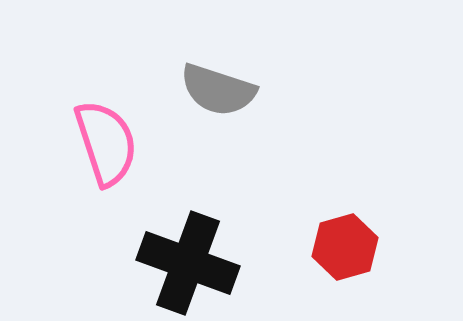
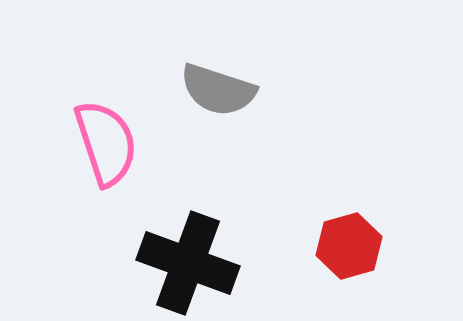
red hexagon: moved 4 px right, 1 px up
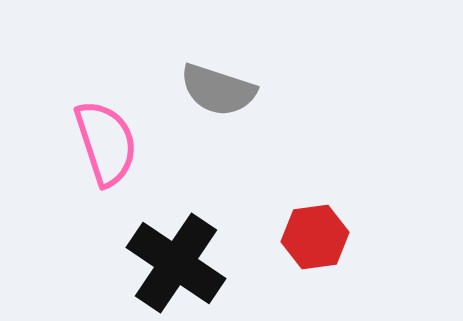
red hexagon: moved 34 px left, 9 px up; rotated 8 degrees clockwise
black cross: moved 12 px left; rotated 14 degrees clockwise
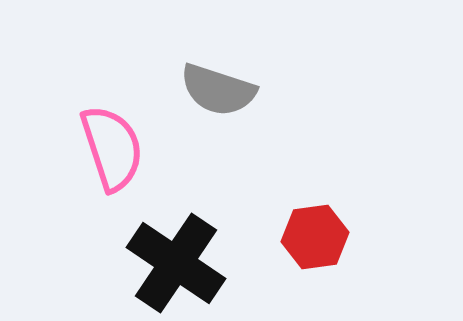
pink semicircle: moved 6 px right, 5 px down
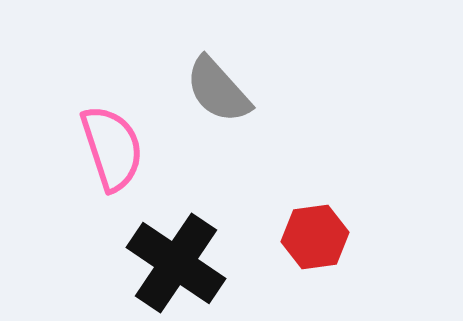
gray semicircle: rotated 30 degrees clockwise
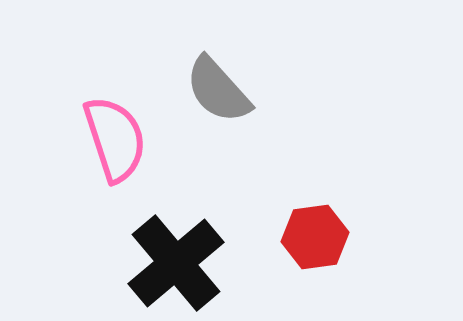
pink semicircle: moved 3 px right, 9 px up
black cross: rotated 16 degrees clockwise
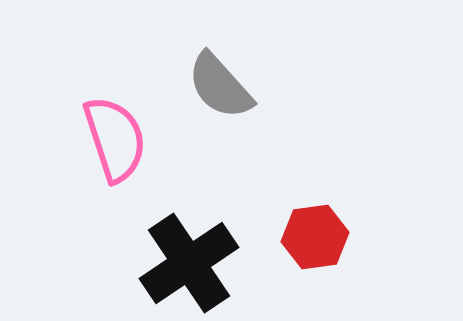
gray semicircle: moved 2 px right, 4 px up
black cross: moved 13 px right; rotated 6 degrees clockwise
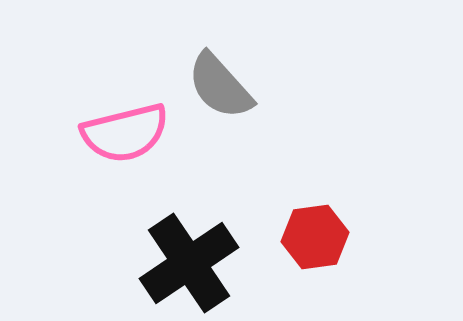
pink semicircle: moved 10 px right, 6 px up; rotated 94 degrees clockwise
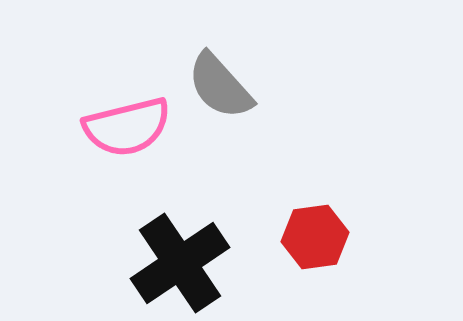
pink semicircle: moved 2 px right, 6 px up
black cross: moved 9 px left
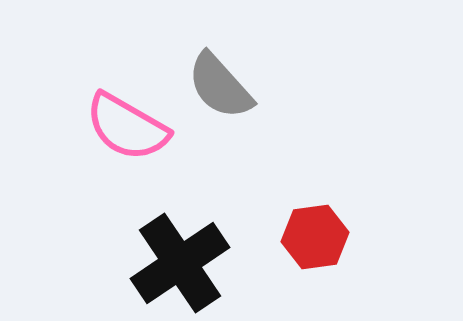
pink semicircle: rotated 44 degrees clockwise
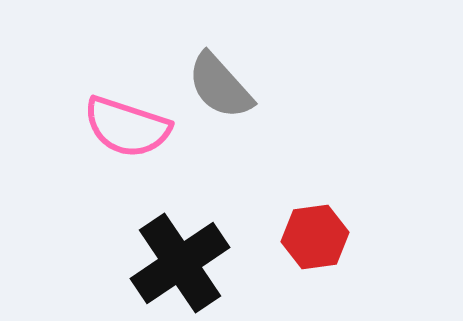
pink semicircle: rotated 12 degrees counterclockwise
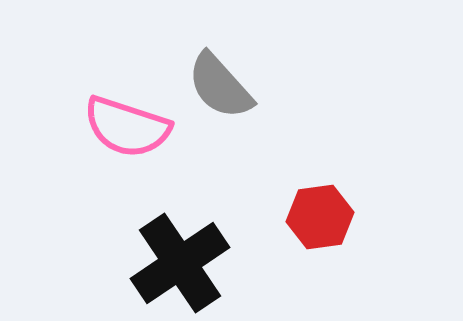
red hexagon: moved 5 px right, 20 px up
